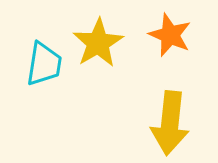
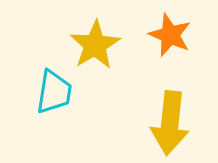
yellow star: moved 3 px left, 2 px down
cyan trapezoid: moved 10 px right, 28 px down
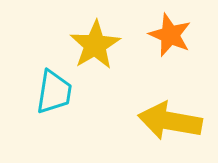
yellow arrow: moved 2 px up; rotated 94 degrees clockwise
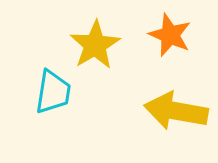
cyan trapezoid: moved 1 px left
yellow arrow: moved 6 px right, 10 px up
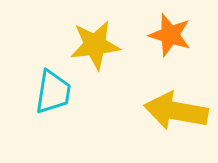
orange star: rotated 6 degrees counterclockwise
yellow star: rotated 24 degrees clockwise
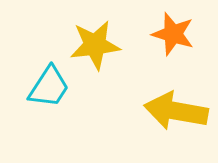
orange star: moved 3 px right, 1 px up
cyan trapezoid: moved 4 px left, 5 px up; rotated 24 degrees clockwise
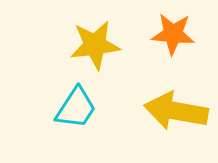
orange star: rotated 12 degrees counterclockwise
cyan trapezoid: moved 27 px right, 21 px down
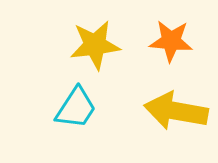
orange star: moved 2 px left, 7 px down
